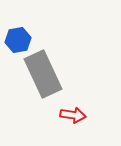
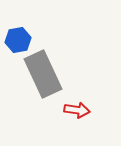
red arrow: moved 4 px right, 5 px up
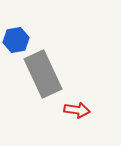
blue hexagon: moved 2 px left
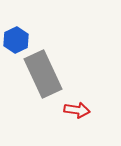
blue hexagon: rotated 15 degrees counterclockwise
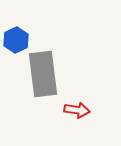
gray rectangle: rotated 18 degrees clockwise
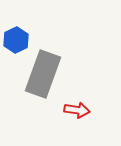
gray rectangle: rotated 27 degrees clockwise
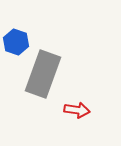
blue hexagon: moved 2 px down; rotated 15 degrees counterclockwise
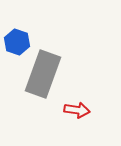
blue hexagon: moved 1 px right
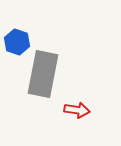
gray rectangle: rotated 9 degrees counterclockwise
